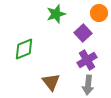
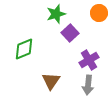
purple square: moved 13 px left
purple cross: moved 2 px right
brown triangle: moved 1 px up; rotated 12 degrees clockwise
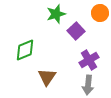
orange circle: moved 1 px right
purple square: moved 6 px right, 2 px up
green diamond: moved 1 px right, 1 px down
brown triangle: moved 4 px left, 4 px up
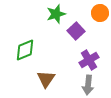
brown triangle: moved 1 px left, 2 px down
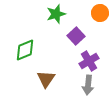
purple square: moved 5 px down
purple cross: moved 1 px down
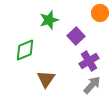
green star: moved 7 px left, 6 px down
gray arrow: moved 4 px right; rotated 144 degrees counterclockwise
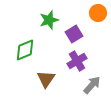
orange circle: moved 2 px left
purple square: moved 2 px left, 2 px up; rotated 12 degrees clockwise
purple cross: moved 12 px left
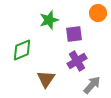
purple square: rotated 24 degrees clockwise
green diamond: moved 3 px left
